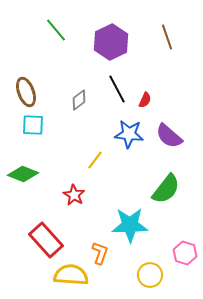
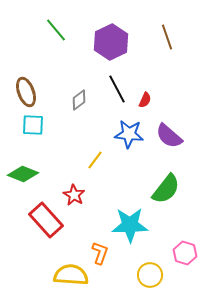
red rectangle: moved 20 px up
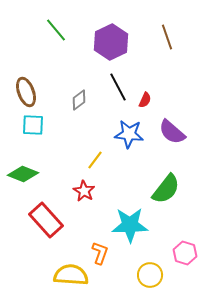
black line: moved 1 px right, 2 px up
purple semicircle: moved 3 px right, 4 px up
red star: moved 10 px right, 4 px up
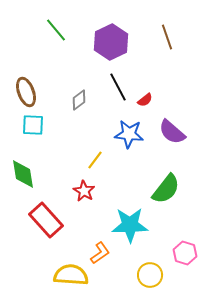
red semicircle: rotated 28 degrees clockwise
green diamond: rotated 60 degrees clockwise
orange L-shape: rotated 35 degrees clockwise
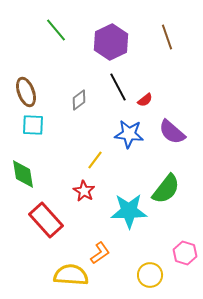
cyan star: moved 1 px left, 14 px up
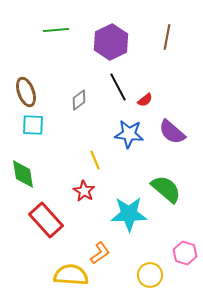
green line: rotated 55 degrees counterclockwise
brown line: rotated 30 degrees clockwise
yellow line: rotated 60 degrees counterclockwise
green semicircle: rotated 88 degrees counterclockwise
cyan star: moved 3 px down
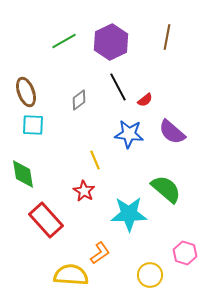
green line: moved 8 px right, 11 px down; rotated 25 degrees counterclockwise
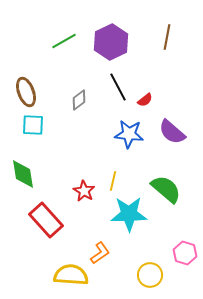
yellow line: moved 18 px right, 21 px down; rotated 36 degrees clockwise
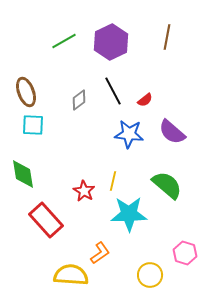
black line: moved 5 px left, 4 px down
green semicircle: moved 1 px right, 4 px up
